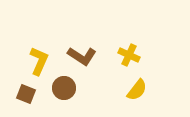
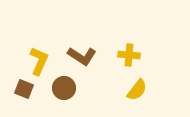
yellow cross: rotated 20 degrees counterclockwise
brown square: moved 2 px left, 5 px up
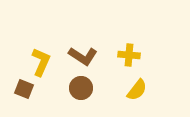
brown L-shape: moved 1 px right
yellow L-shape: moved 2 px right, 1 px down
brown circle: moved 17 px right
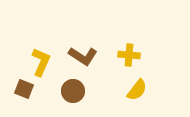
brown circle: moved 8 px left, 3 px down
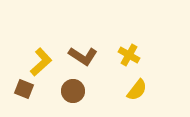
yellow cross: rotated 25 degrees clockwise
yellow L-shape: rotated 24 degrees clockwise
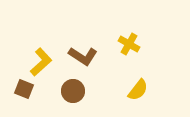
yellow cross: moved 11 px up
yellow semicircle: moved 1 px right
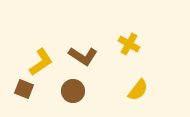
yellow L-shape: rotated 8 degrees clockwise
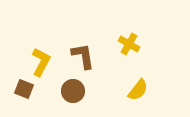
brown L-shape: rotated 132 degrees counterclockwise
yellow L-shape: rotated 28 degrees counterclockwise
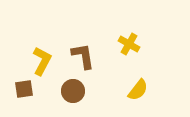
yellow L-shape: moved 1 px right, 1 px up
brown square: rotated 30 degrees counterclockwise
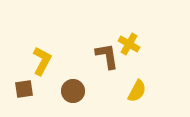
brown L-shape: moved 24 px right
yellow semicircle: moved 1 px left, 1 px down; rotated 10 degrees counterclockwise
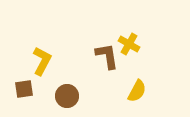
brown circle: moved 6 px left, 5 px down
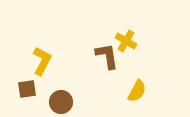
yellow cross: moved 3 px left, 3 px up
brown square: moved 3 px right
brown circle: moved 6 px left, 6 px down
